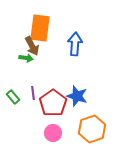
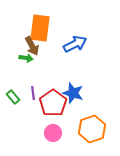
blue arrow: rotated 60 degrees clockwise
blue star: moved 4 px left, 3 px up
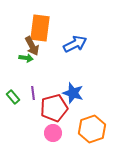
red pentagon: moved 1 px right, 5 px down; rotated 20 degrees clockwise
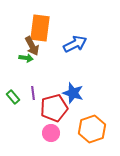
pink circle: moved 2 px left
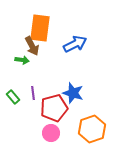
green arrow: moved 4 px left, 2 px down
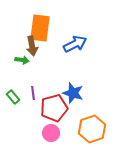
brown arrow: rotated 18 degrees clockwise
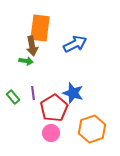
green arrow: moved 4 px right, 1 px down
red pentagon: rotated 16 degrees counterclockwise
